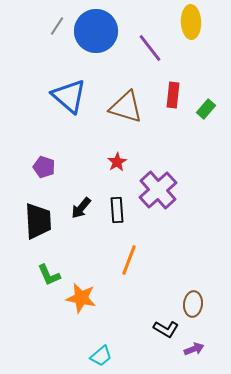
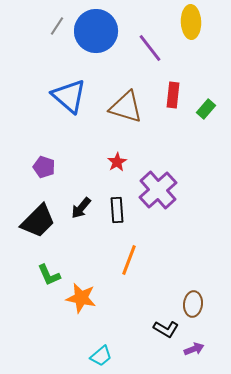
black trapezoid: rotated 48 degrees clockwise
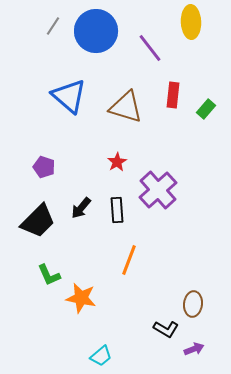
gray line: moved 4 px left
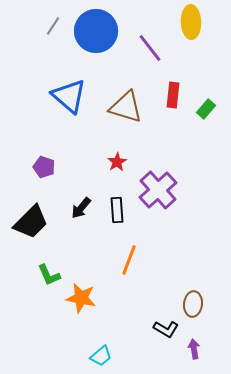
black trapezoid: moved 7 px left, 1 px down
purple arrow: rotated 78 degrees counterclockwise
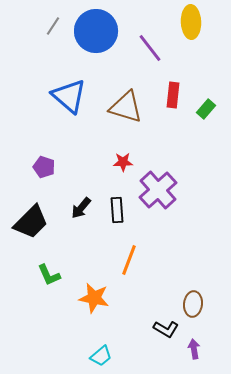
red star: moved 6 px right; rotated 30 degrees clockwise
orange star: moved 13 px right
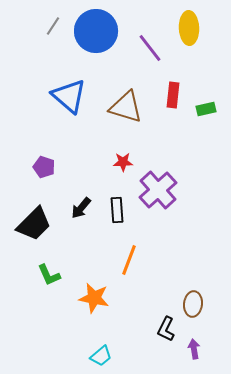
yellow ellipse: moved 2 px left, 6 px down
green rectangle: rotated 36 degrees clockwise
black trapezoid: moved 3 px right, 2 px down
black L-shape: rotated 85 degrees clockwise
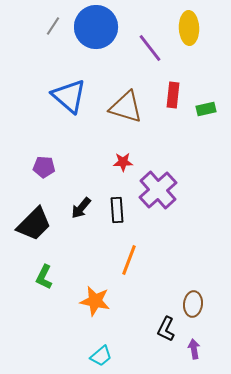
blue circle: moved 4 px up
purple pentagon: rotated 15 degrees counterclockwise
green L-shape: moved 5 px left, 2 px down; rotated 50 degrees clockwise
orange star: moved 1 px right, 3 px down
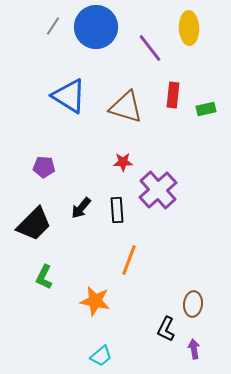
blue triangle: rotated 9 degrees counterclockwise
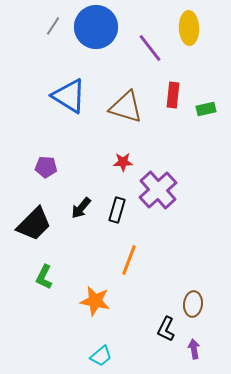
purple pentagon: moved 2 px right
black rectangle: rotated 20 degrees clockwise
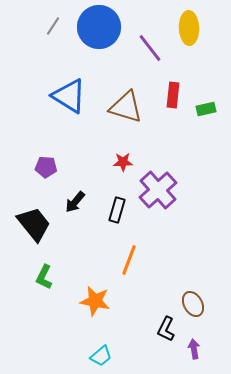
blue circle: moved 3 px right
black arrow: moved 6 px left, 6 px up
black trapezoid: rotated 84 degrees counterclockwise
brown ellipse: rotated 35 degrees counterclockwise
